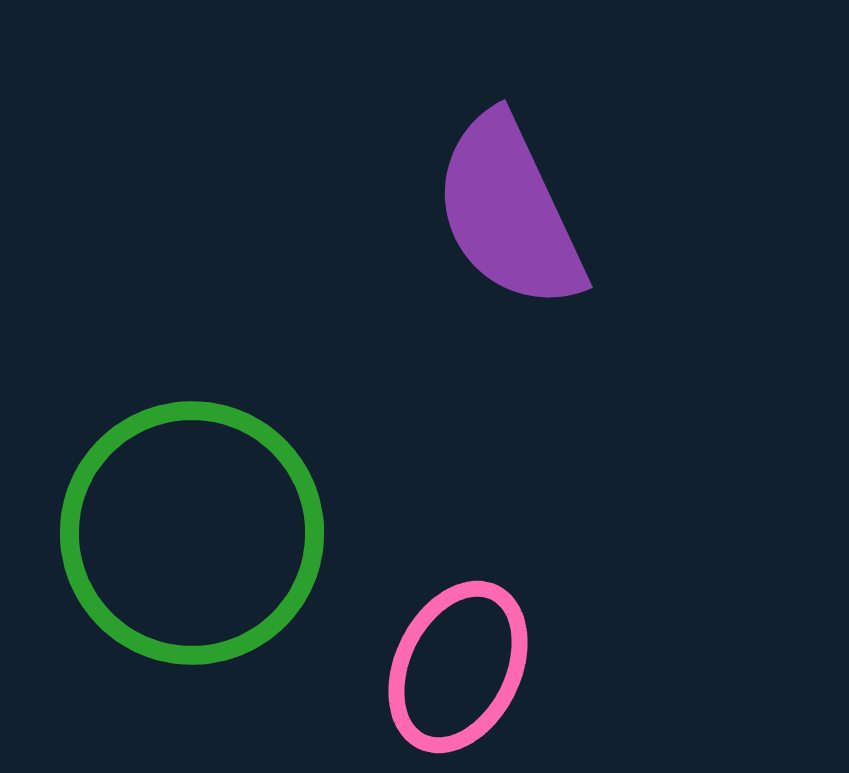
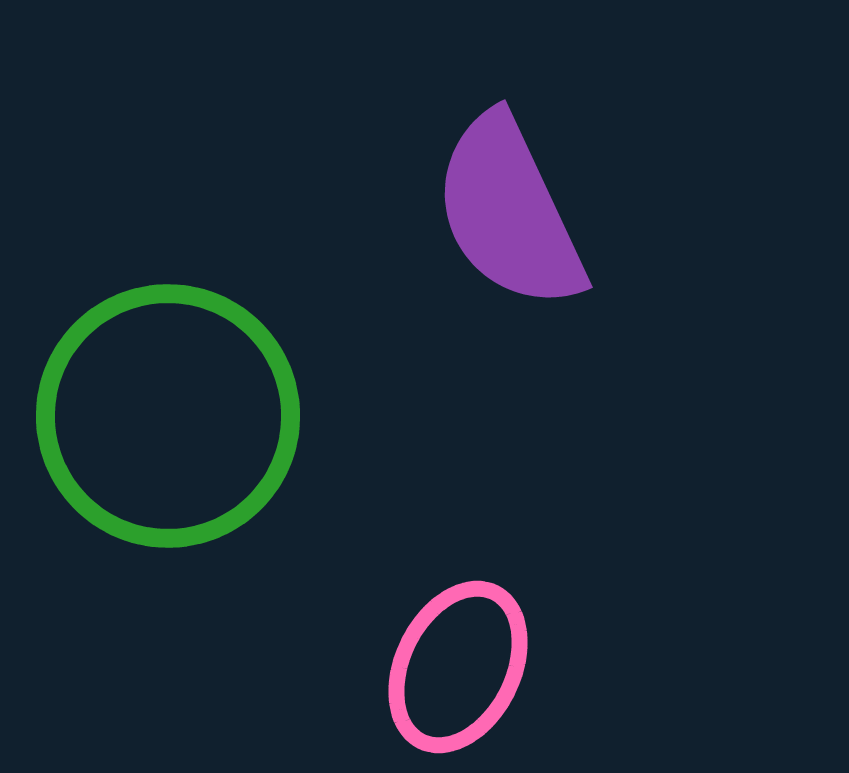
green circle: moved 24 px left, 117 px up
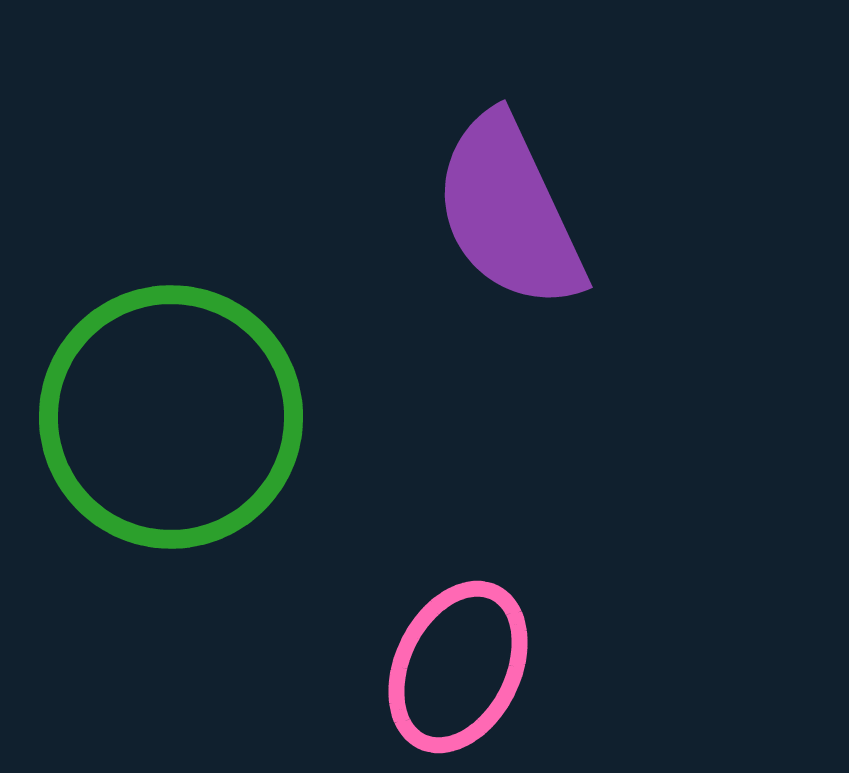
green circle: moved 3 px right, 1 px down
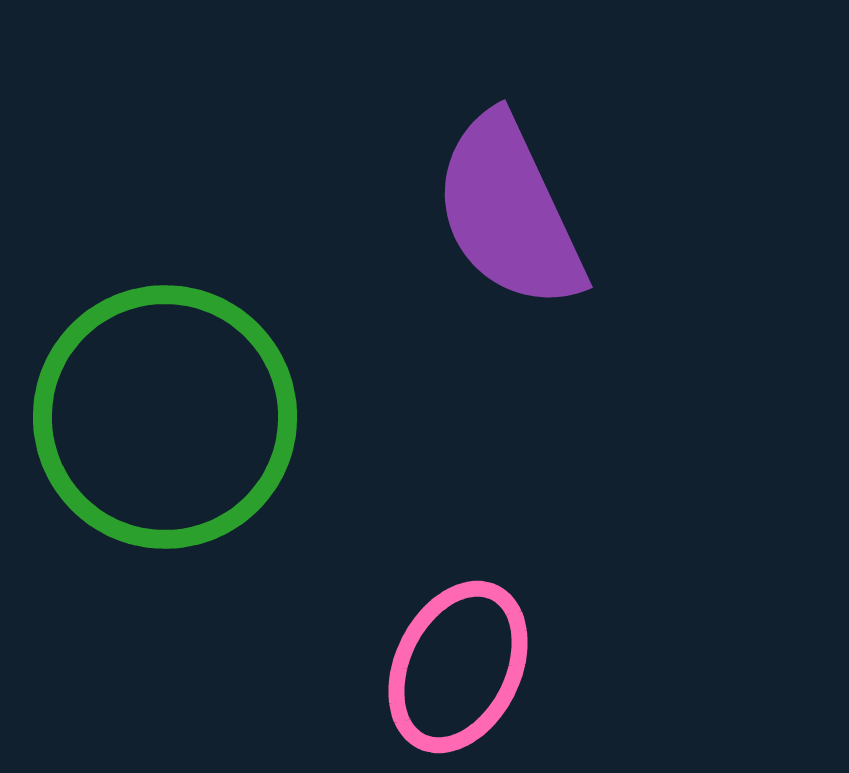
green circle: moved 6 px left
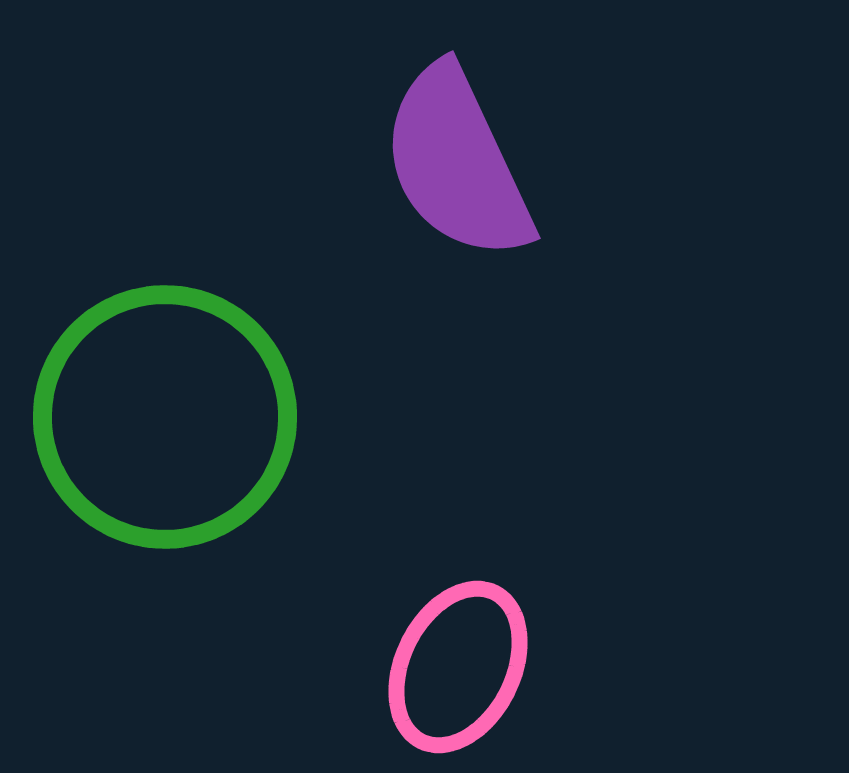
purple semicircle: moved 52 px left, 49 px up
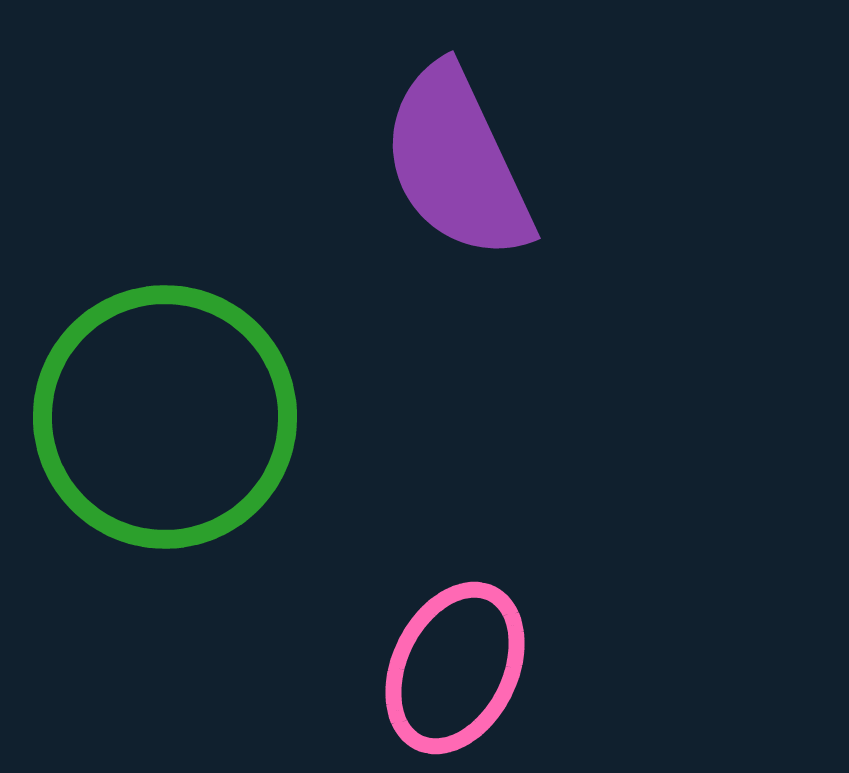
pink ellipse: moved 3 px left, 1 px down
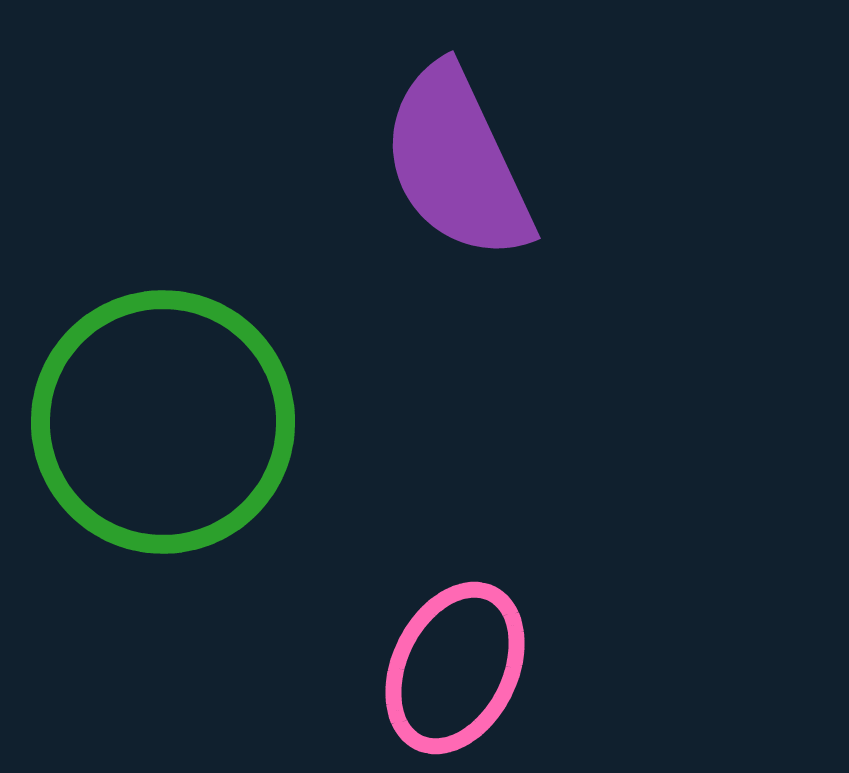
green circle: moved 2 px left, 5 px down
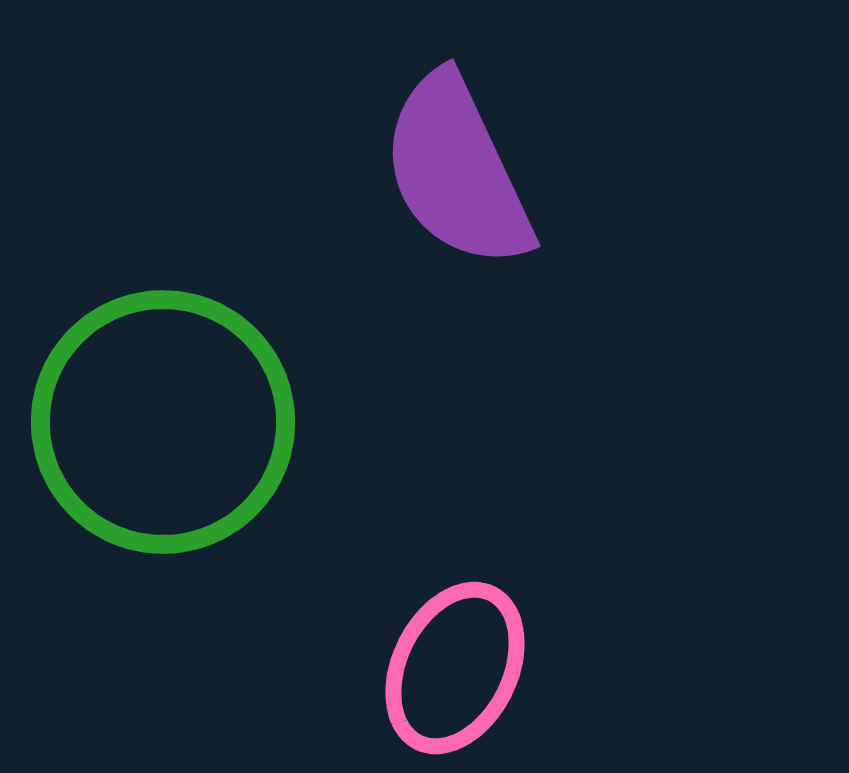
purple semicircle: moved 8 px down
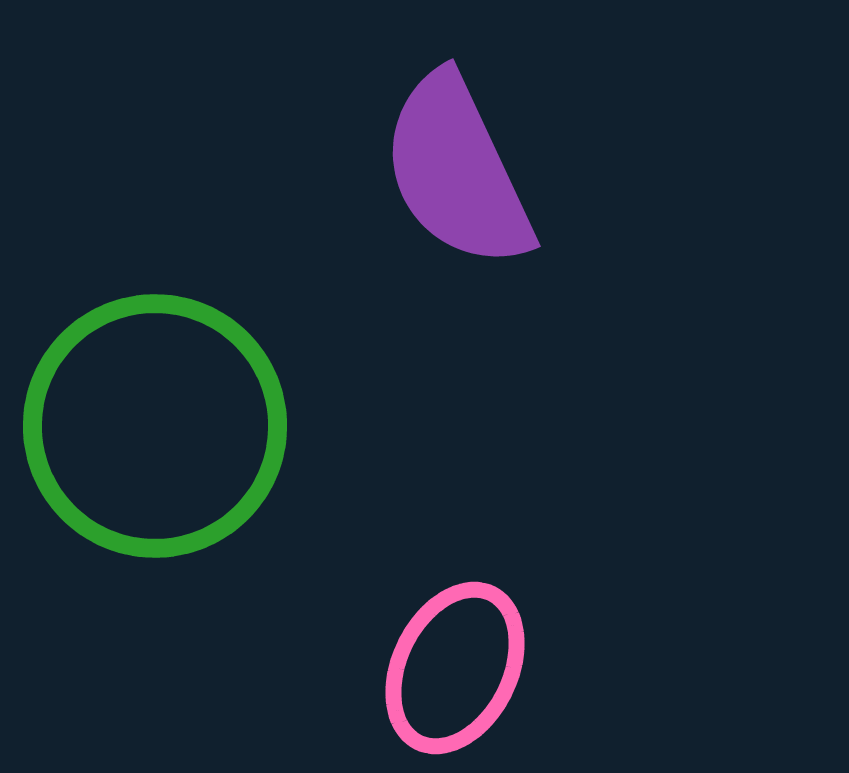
green circle: moved 8 px left, 4 px down
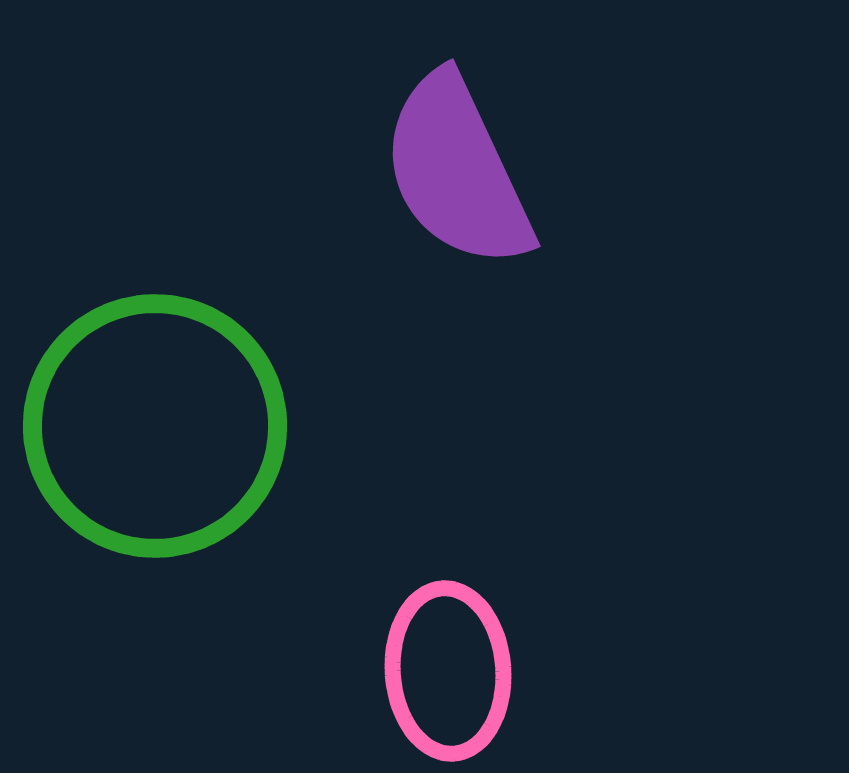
pink ellipse: moved 7 px left, 3 px down; rotated 30 degrees counterclockwise
